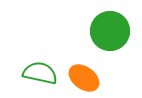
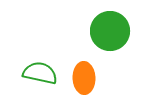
orange ellipse: rotated 52 degrees clockwise
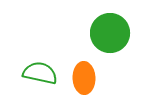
green circle: moved 2 px down
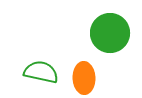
green semicircle: moved 1 px right, 1 px up
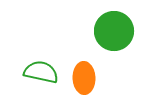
green circle: moved 4 px right, 2 px up
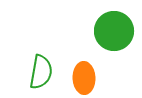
green semicircle: rotated 88 degrees clockwise
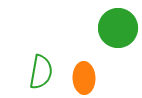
green circle: moved 4 px right, 3 px up
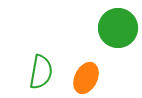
orange ellipse: moved 2 px right; rotated 28 degrees clockwise
